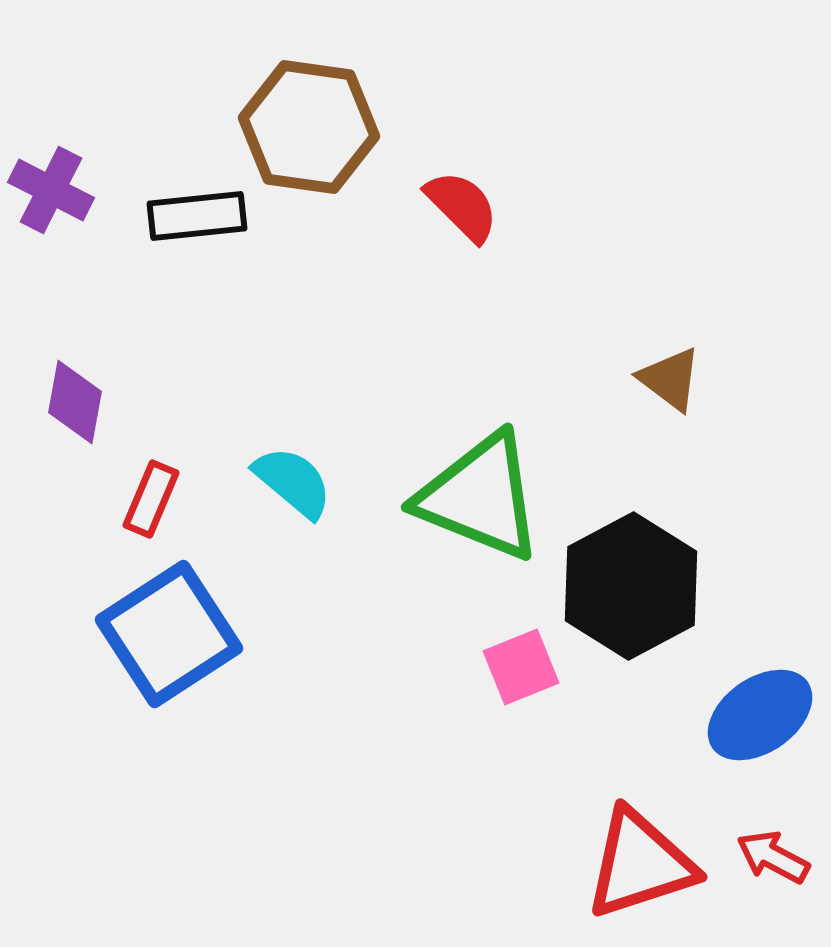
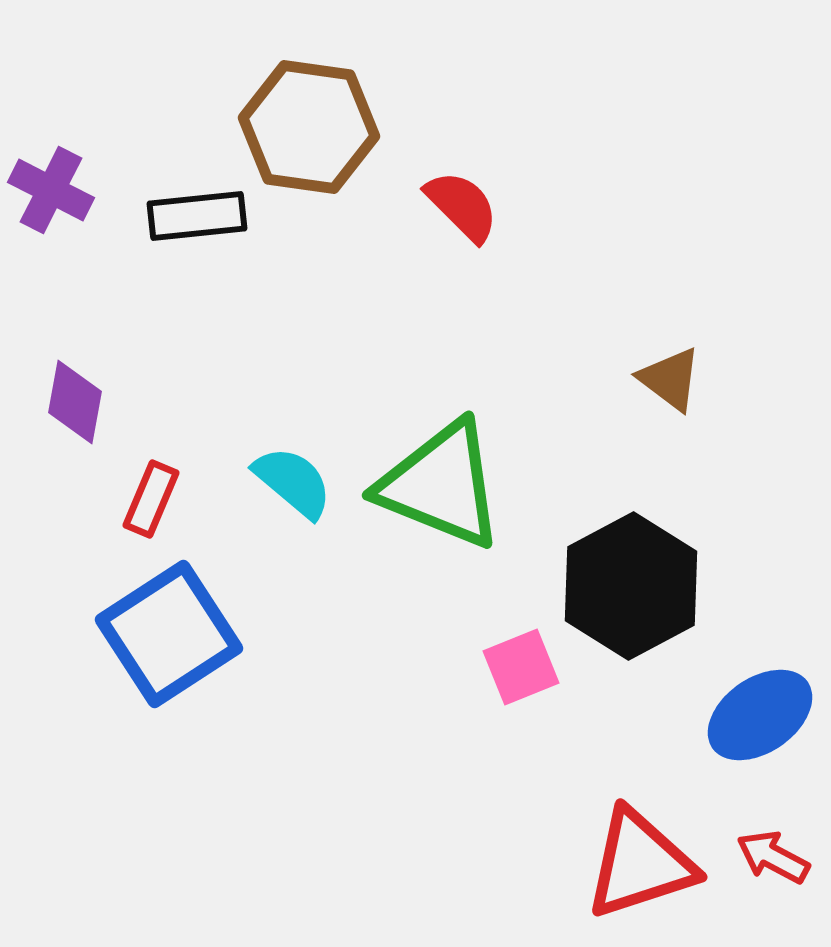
green triangle: moved 39 px left, 12 px up
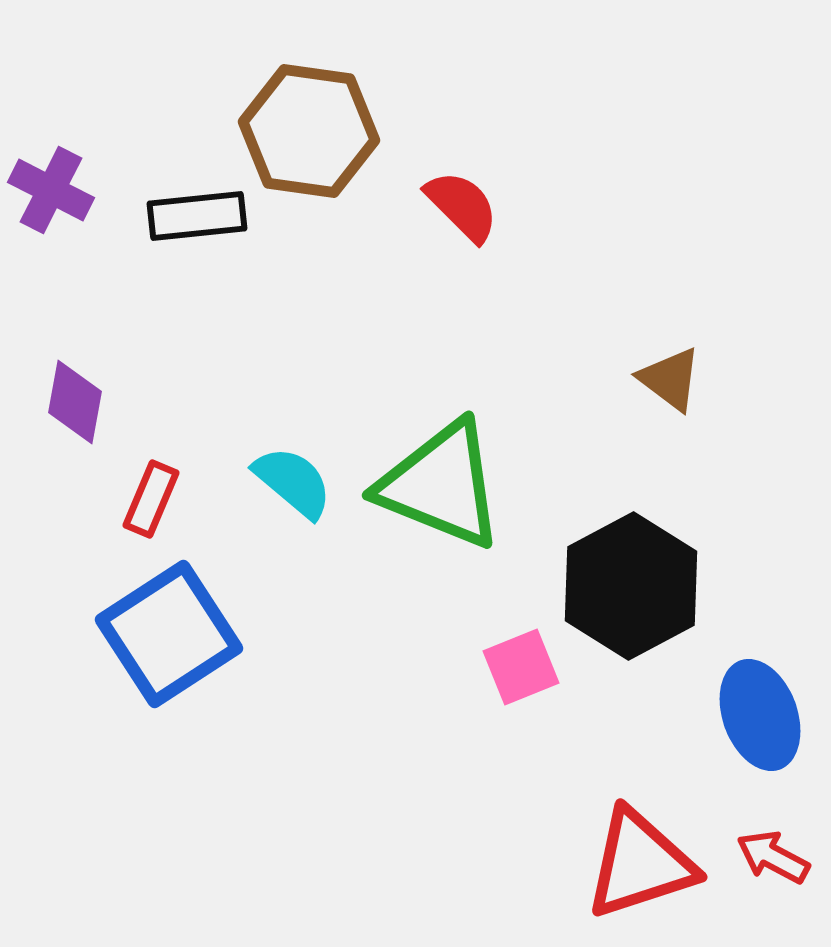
brown hexagon: moved 4 px down
blue ellipse: rotated 75 degrees counterclockwise
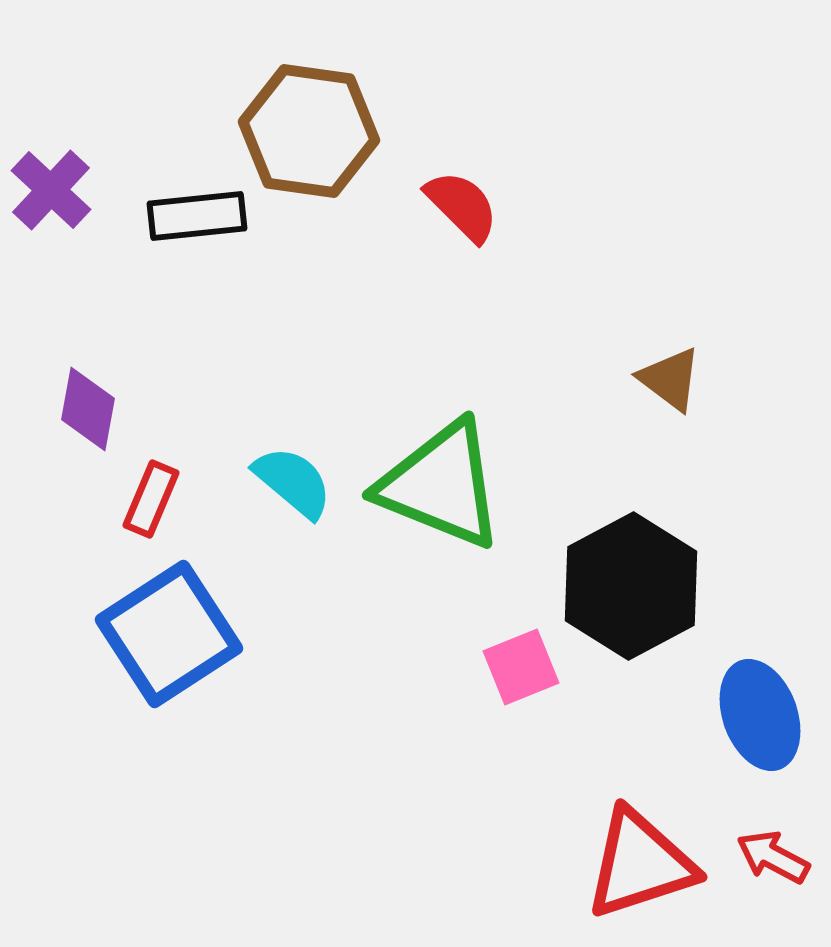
purple cross: rotated 16 degrees clockwise
purple diamond: moved 13 px right, 7 px down
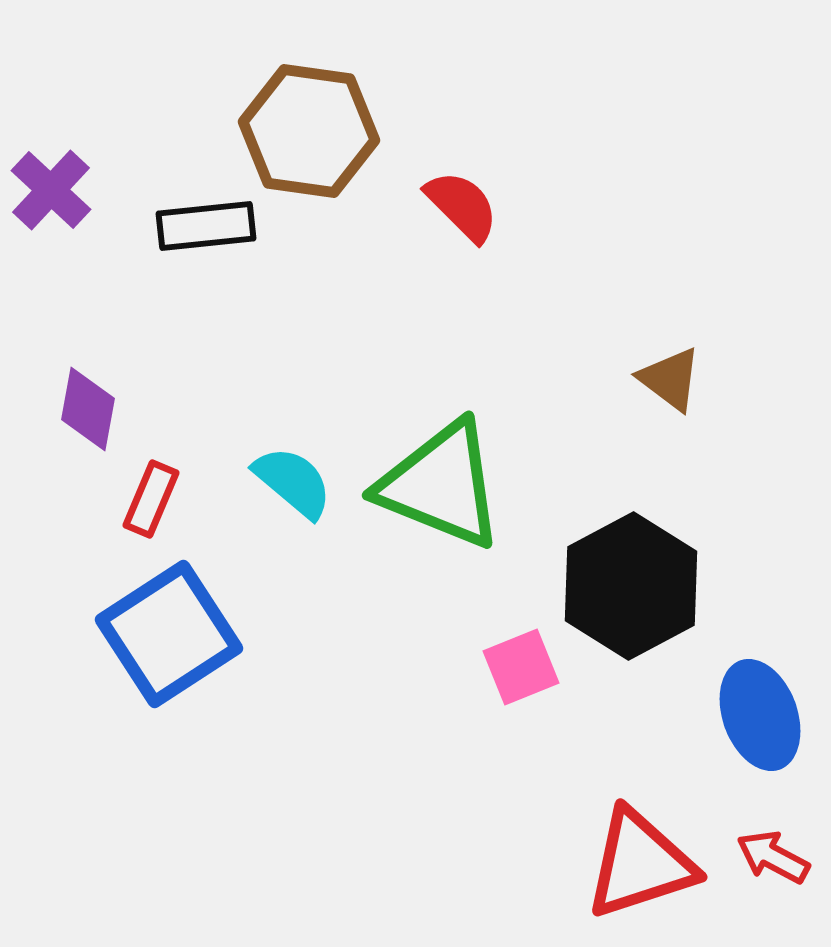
black rectangle: moved 9 px right, 10 px down
